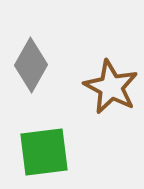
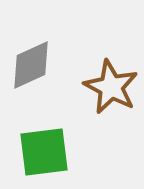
gray diamond: rotated 36 degrees clockwise
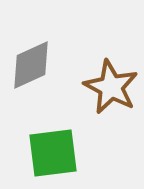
green square: moved 9 px right, 1 px down
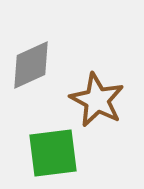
brown star: moved 14 px left, 13 px down
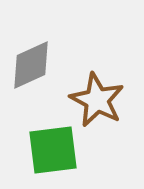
green square: moved 3 px up
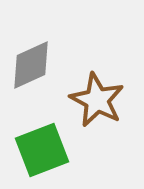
green square: moved 11 px left; rotated 14 degrees counterclockwise
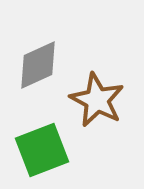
gray diamond: moved 7 px right
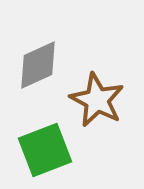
green square: moved 3 px right
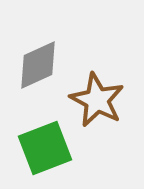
green square: moved 2 px up
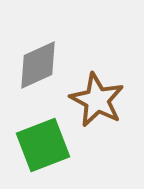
green square: moved 2 px left, 3 px up
